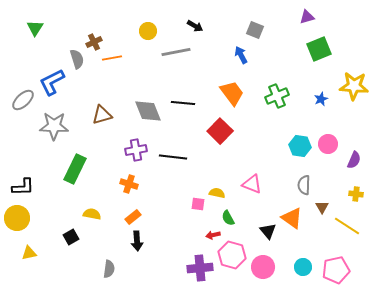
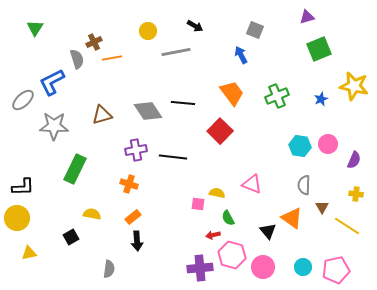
yellow star at (354, 86): rotated 8 degrees clockwise
gray diamond at (148, 111): rotated 12 degrees counterclockwise
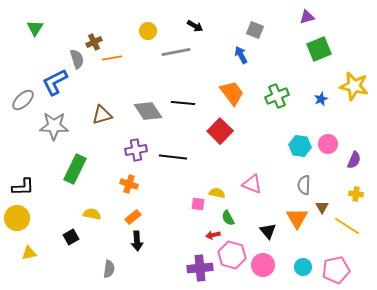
blue L-shape at (52, 82): moved 3 px right
orange triangle at (292, 218): moved 5 px right; rotated 25 degrees clockwise
pink circle at (263, 267): moved 2 px up
